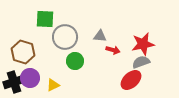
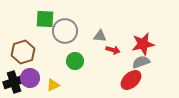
gray circle: moved 6 px up
brown hexagon: rotated 25 degrees clockwise
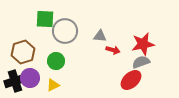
green circle: moved 19 px left
black cross: moved 1 px right, 1 px up
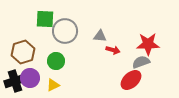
red star: moved 5 px right; rotated 10 degrees clockwise
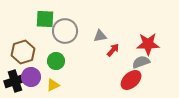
gray triangle: rotated 16 degrees counterclockwise
red arrow: rotated 64 degrees counterclockwise
purple circle: moved 1 px right, 1 px up
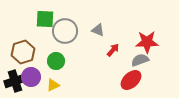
gray triangle: moved 2 px left, 6 px up; rotated 32 degrees clockwise
red star: moved 1 px left, 2 px up
gray semicircle: moved 1 px left, 2 px up
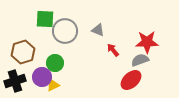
red arrow: rotated 80 degrees counterclockwise
green circle: moved 1 px left, 2 px down
purple circle: moved 11 px right
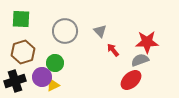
green square: moved 24 px left
gray triangle: moved 2 px right, 1 px down; rotated 24 degrees clockwise
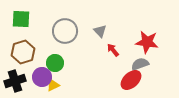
red star: rotated 10 degrees clockwise
gray semicircle: moved 4 px down
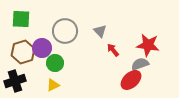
red star: moved 1 px right, 3 px down
purple circle: moved 29 px up
